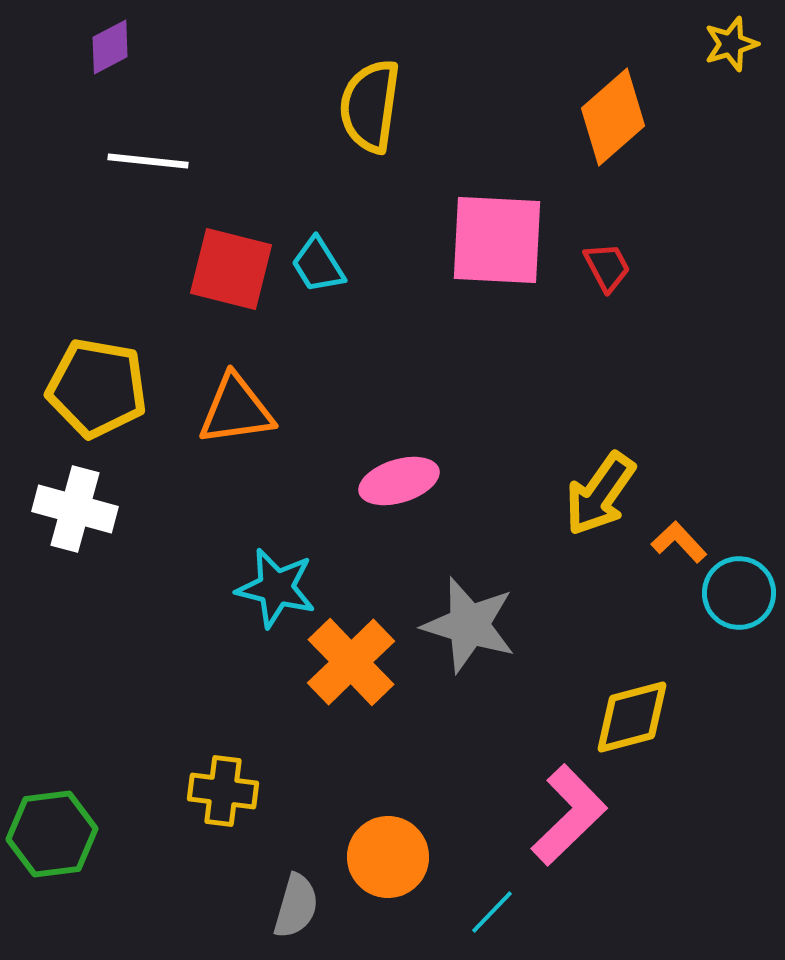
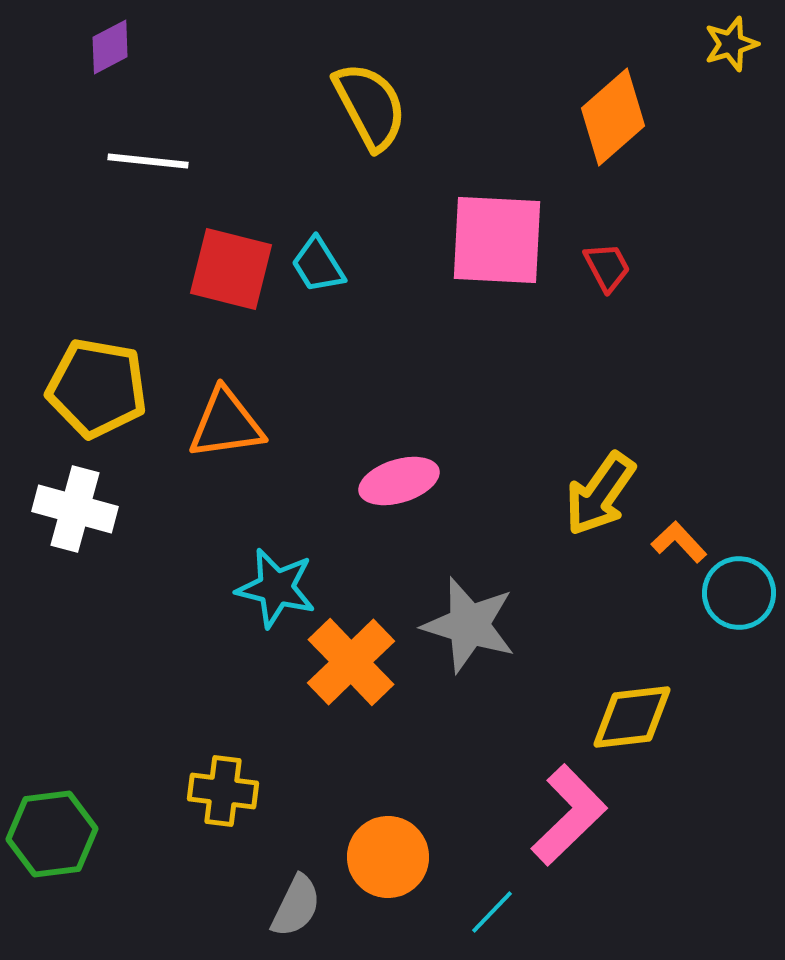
yellow semicircle: rotated 144 degrees clockwise
orange triangle: moved 10 px left, 14 px down
yellow diamond: rotated 8 degrees clockwise
gray semicircle: rotated 10 degrees clockwise
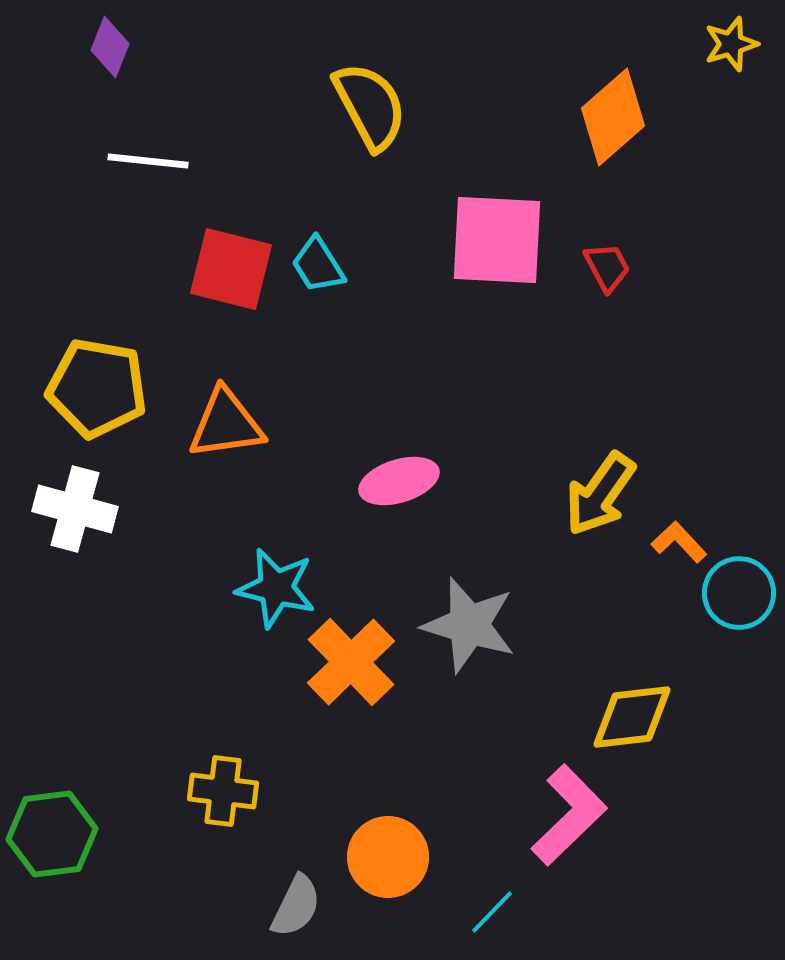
purple diamond: rotated 40 degrees counterclockwise
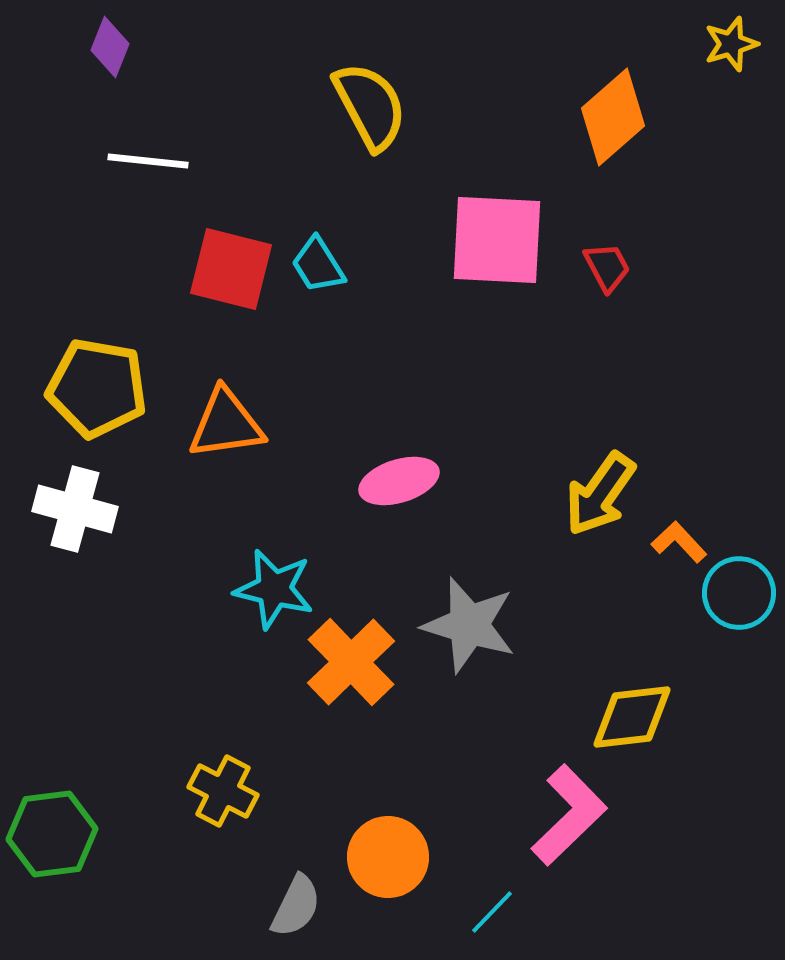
cyan star: moved 2 px left, 1 px down
yellow cross: rotated 20 degrees clockwise
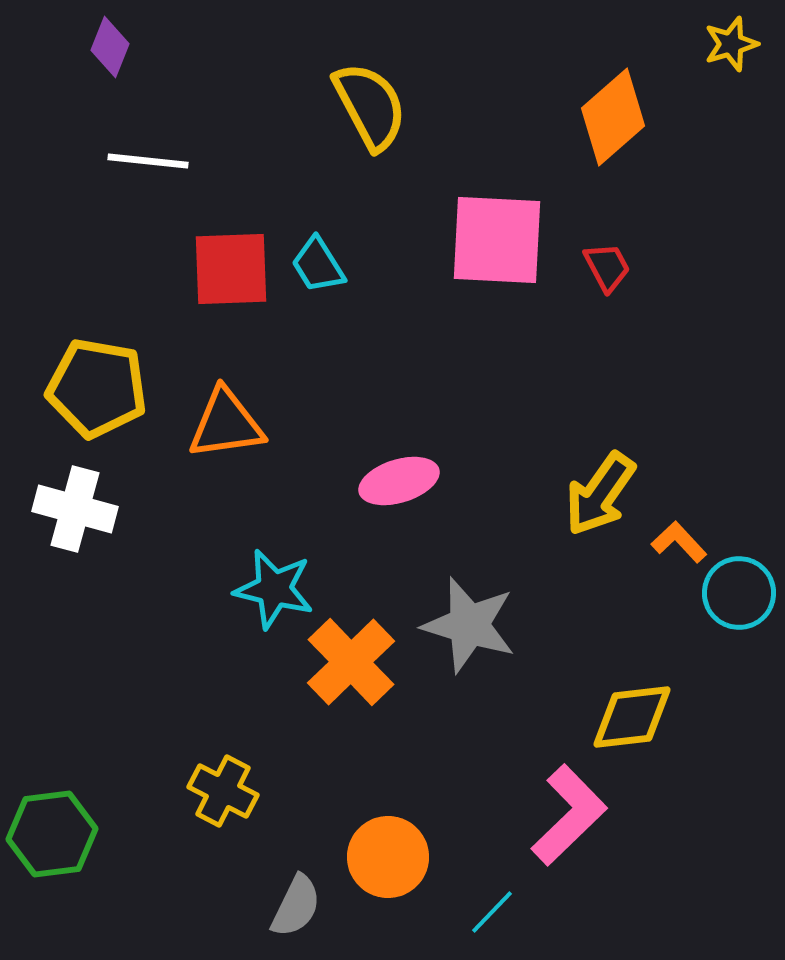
red square: rotated 16 degrees counterclockwise
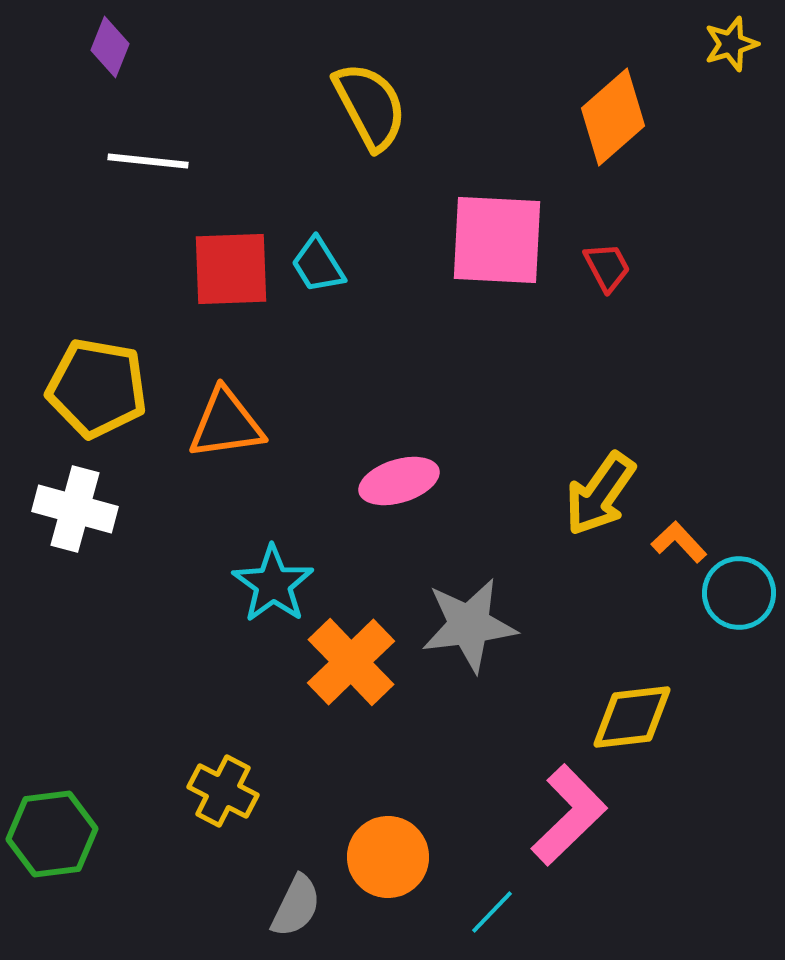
cyan star: moved 1 px left, 5 px up; rotated 22 degrees clockwise
gray star: rotated 24 degrees counterclockwise
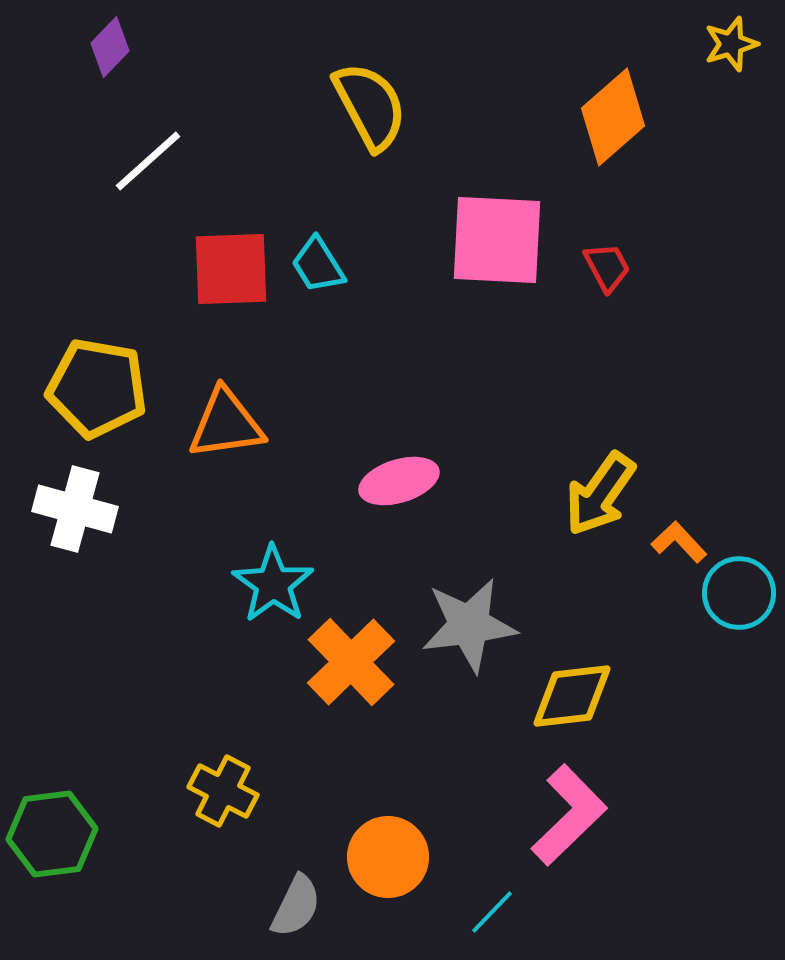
purple diamond: rotated 22 degrees clockwise
white line: rotated 48 degrees counterclockwise
yellow diamond: moved 60 px left, 21 px up
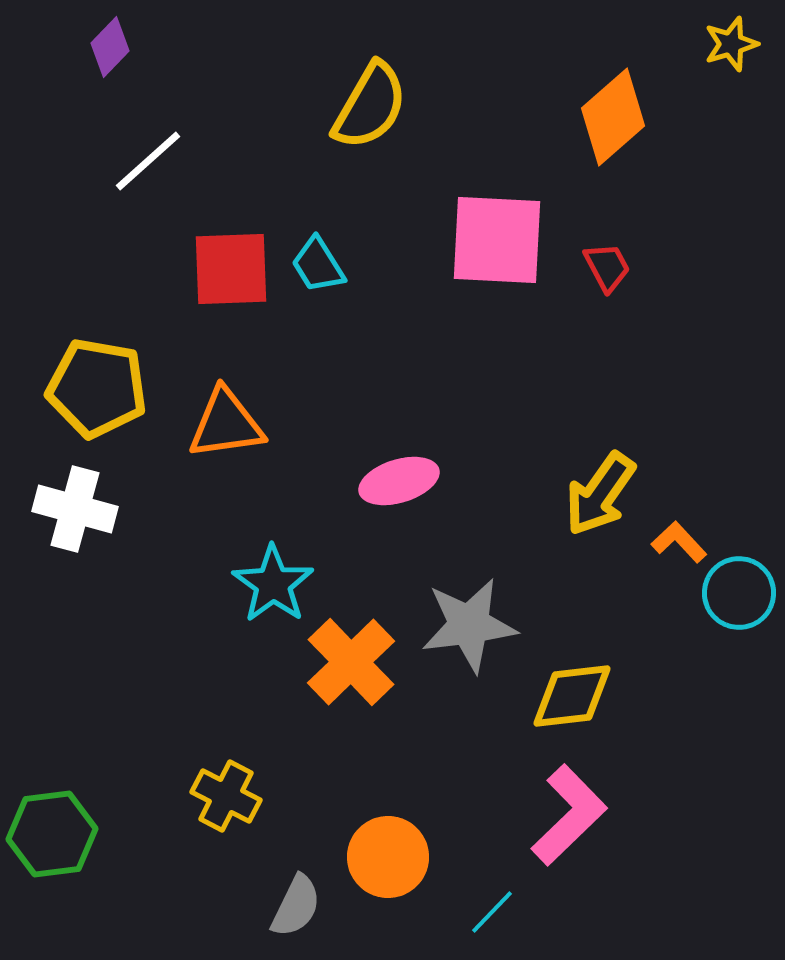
yellow semicircle: rotated 58 degrees clockwise
yellow cross: moved 3 px right, 5 px down
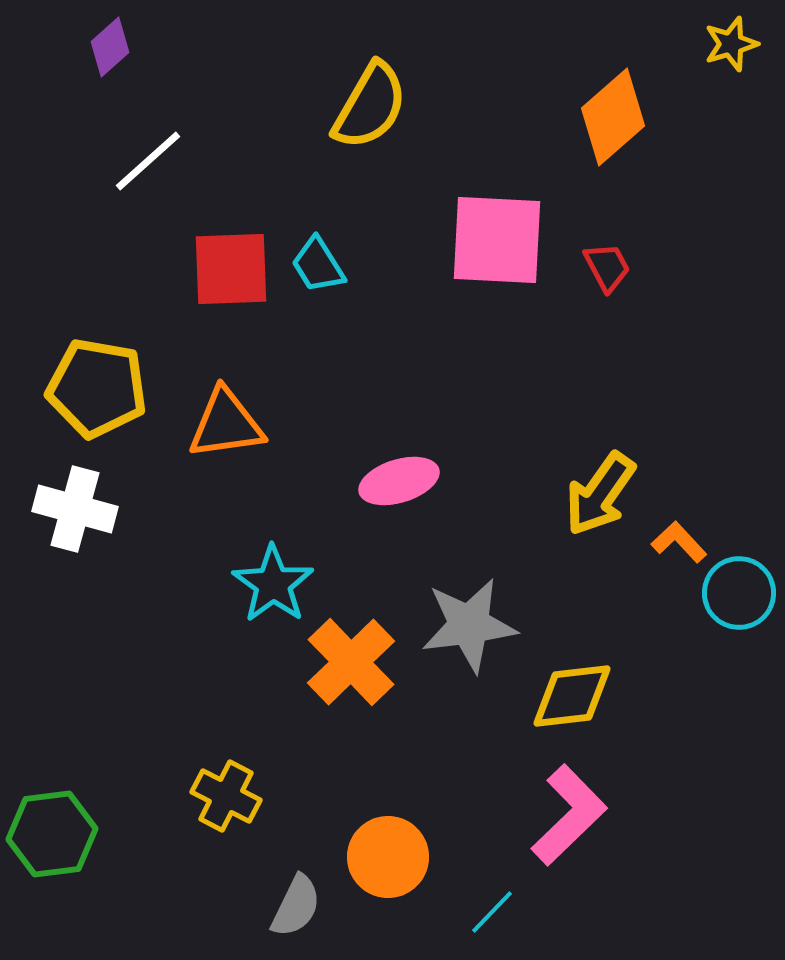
purple diamond: rotated 4 degrees clockwise
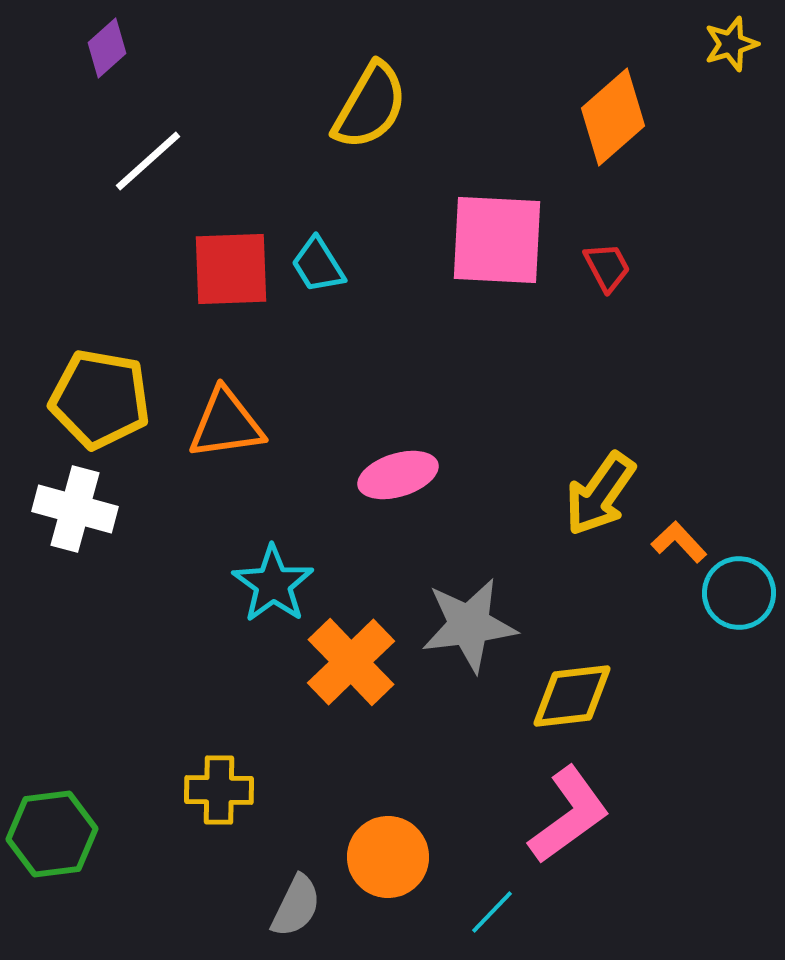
purple diamond: moved 3 px left, 1 px down
yellow pentagon: moved 3 px right, 11 px down
pink ellipse: moved 1 px left, 6 px up
yellow cross: moved 7 px left, 6 px up; rotated 26 degrees counterclockwise
pink L-shape: rotated 8 degrees clockwise
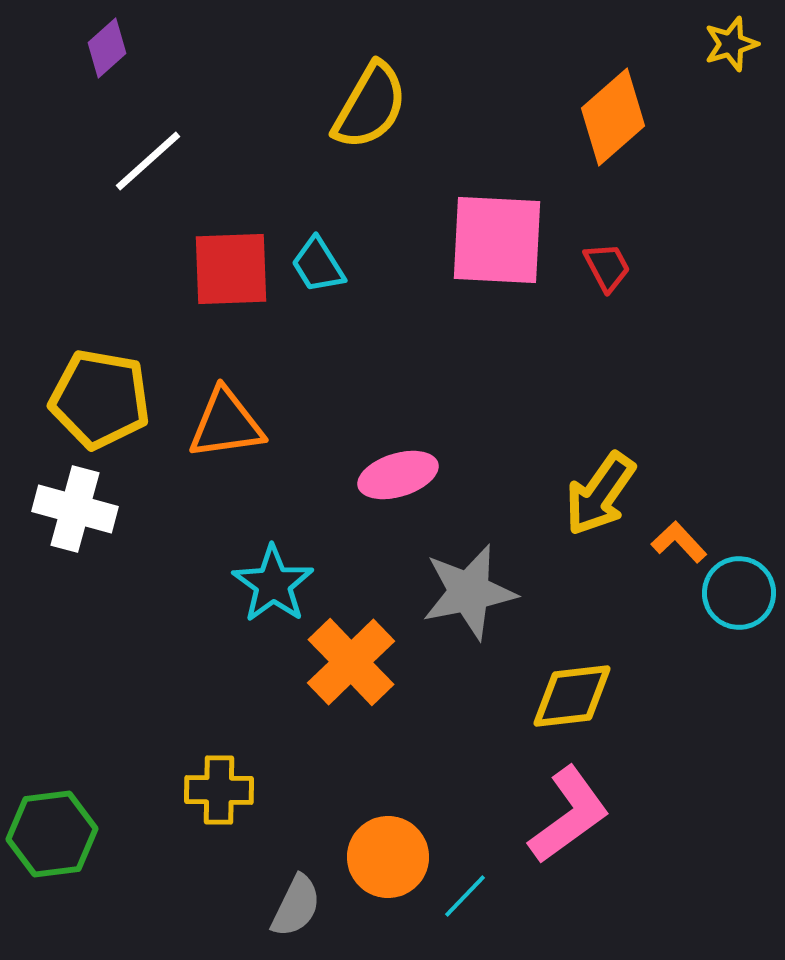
gray star: moved 33 px up; rotated 4 degrees counterclockwise
cyan line: moved 27 px left, 16 px up
